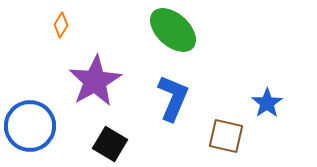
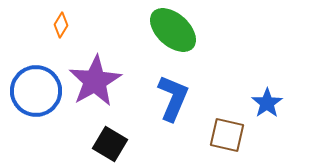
blue circle: moved 6 px right, 35 px up
brown square: moved 1 px right, 1 px up
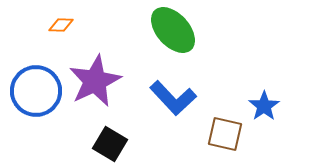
orange diamond: rotated 60 degrees clockwise
green ellipse: rotated 6 degrees clockwise
purple star: rotated 4 degrees clockwise
blue L-shape: rotated 114 degrees clockwise
blue star: moved 3 px left, 3 px down
brown square: moved 2 px left, 1 px up
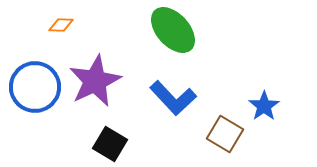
blue circle: moved 1 px left, 4 px up
brown square: rotated 18 degrees clockwise
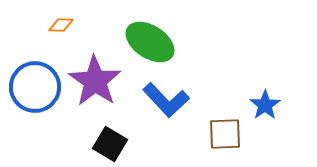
green ellipse: moved 23 px left, 12 px down; rotated 15 degrees counterclockwise
purple star: rotated 12 degrees counterclockwise
blue L-shape: moved 7 px left, 2 px down
blue star: moved 1 px right, 1 px up
brown square: rotated 33 degrees counterclockwise
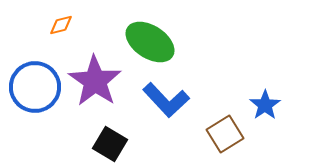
orange diamond: rotated 15 degrees counterclockwise
brown square: rotated 30 degrees counterclockwise
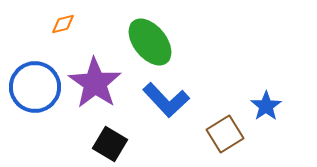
orange diamond: moved 2 px right, 1 px up
green ellipse: rotated 18 degrees clockwise
purple star: moved 2 px down
blue star: moved 1 px right, 1 px down
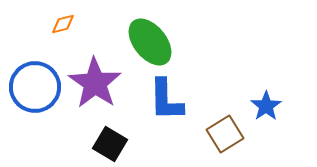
blue L-shape: rotated 42 degrees clockwise
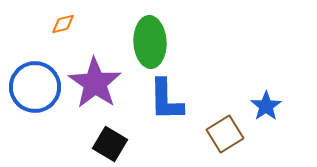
green ellipse: rotated 36 degrees clockwise
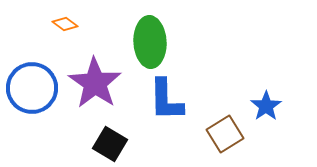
orange diamond: moved 2 px right; rotated 50 degrees clockwise
blue circle: moved 3 px left, 1 px down
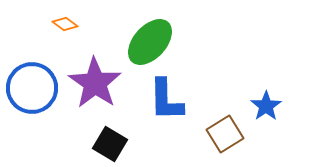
green ellipse: rotated 45 degrees clockwise
